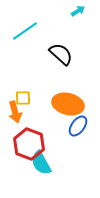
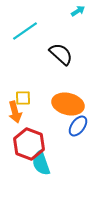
cyan semicircle: rotated 10 degrees clockwise
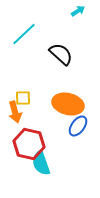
cyan line: moved 1 px left, 3 px down; rotated 8 degrees counterclockwise
red hexagon: rotated 8 degrees counterclockwise
